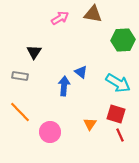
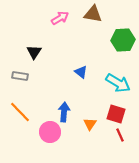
blue arrow: moved 26 px down
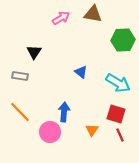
pink arrow: moved 1 px right
orange triangle: moved 2 px right, 6 px down
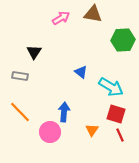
cyan arrow: moved 7 px left, 4 px down
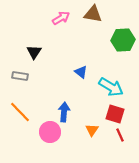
red square: moved 1 px left
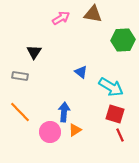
orange triangle: moved 17 px left; rotated 24 degrees clockwise
